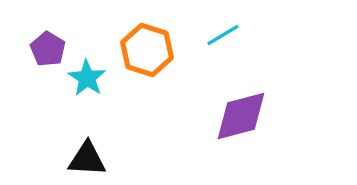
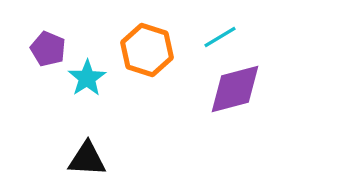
cyan line: moved 3 px left, 2 px down
purple pentagon: rotated 8 degrees counterclockwise
cyan star: rotated 6 degrees clockwise
purple diamond: moved 6 px left, 27 px up
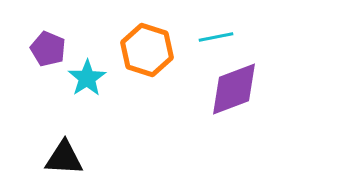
cyan line: moved 4 px left; rotated 20 degrees clockwise
purple diamond: moved 1 px left; rotated 6 degrees counterclockwise
black triangle: moved 23 px left, 1 px up
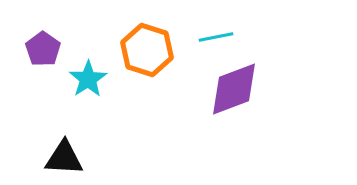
purple pentagon: moved 5 px left; rotated 12 degrees clockwise
cyan star: moved 1 px right, 1 px down
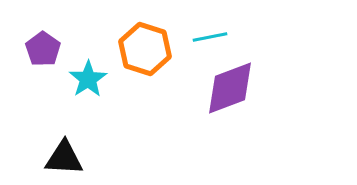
cyan line: moved 6 px left
orange hexagon: moved 2 px left, 1 px up
purple diamond: moved 4 px left, 1 px up
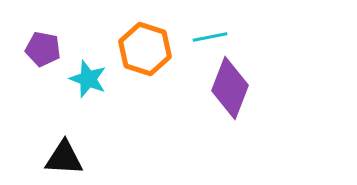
purple pentagon: rotated 24 degrees counterclockwise
cyan star: rotated 18 degrees counterclockwise
purple diamond: rotated 48 degrees counterclockwise
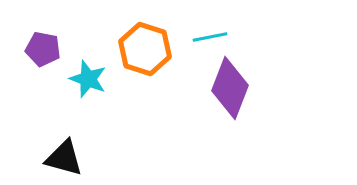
black triangle: rotated 12 degrees clockwise
